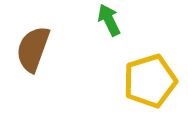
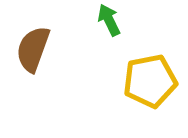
yellow pentagon: rotated 6 degrees clockwise
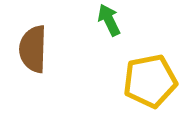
brown semicircle: rotated 18 degrees counterclockwise
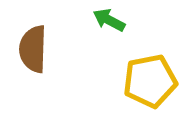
green arrow: rotated 36 degrees counterclockwise
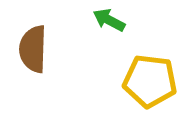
yellow pentagon: rotated 18 degrees clockwise
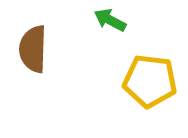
green arrow: moved 1 px right
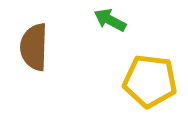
brown semicircle: moved 1 px right, 2 px up
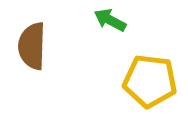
brown semicircle: moved 2 px left, 1 px up
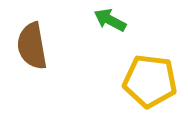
brown semicircle: rotated 12 degrees counterclockwise
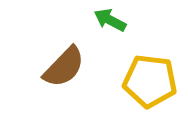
brown semicircle: moved 32 px right, 21 px down; rotated 126 degrees counterclockwise
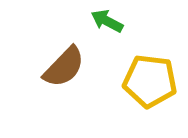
green arrow: moved 3 px left, 1 px down
